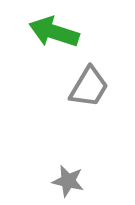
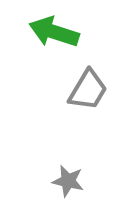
gray trapezoid: moved 1 px left, 3 px down
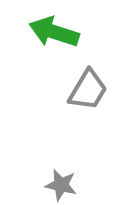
gray star: moved 7 px left, 4 px down
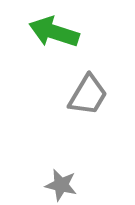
gray trapezoid: moved 5 px down
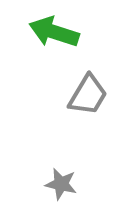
gray star: moved 1 px up
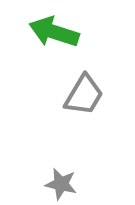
gray trapezoid: moved 4 px left
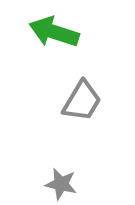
gray trapezoid: moved 2 px left, 6 px down
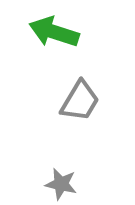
gray trapezoid: moved 2 px left
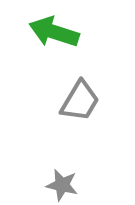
gray star: moved 1 px right, 1 px down
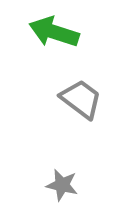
gray trapezoid: moved 1 px right, 2 px up; rotated 84 degrees counterclockwise
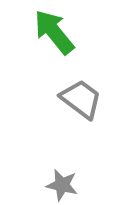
green arrow: rotated 33 degrees clockwise
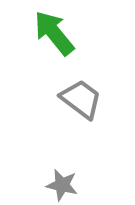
green arrow: moved 1 px down
